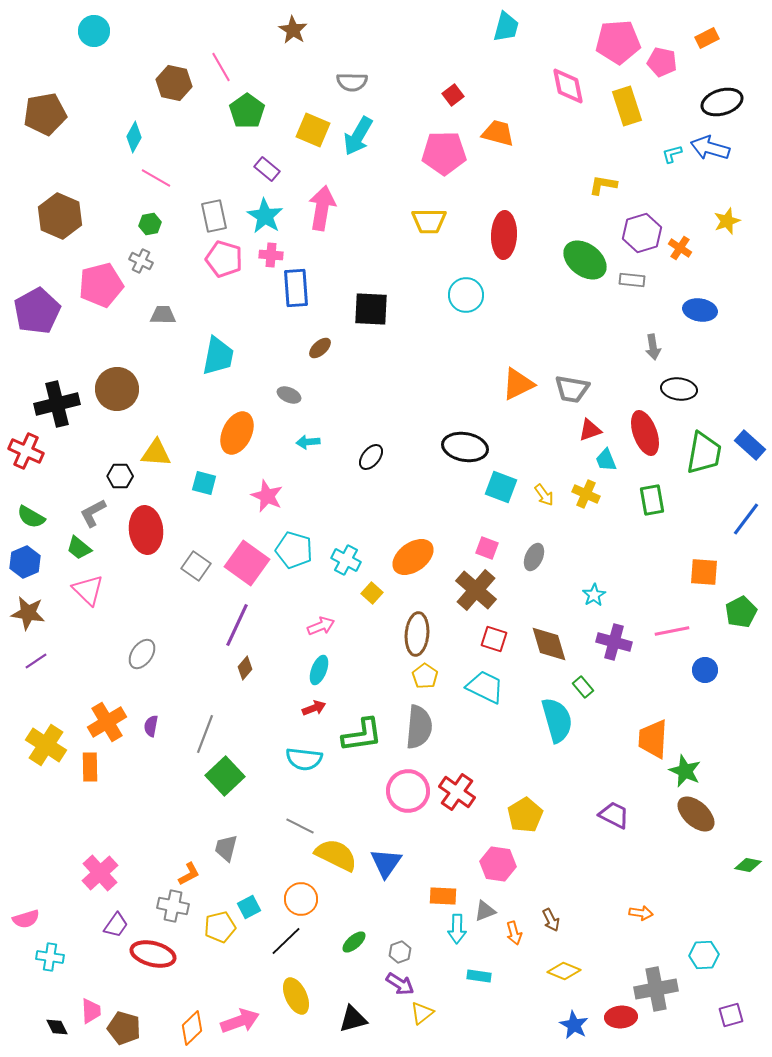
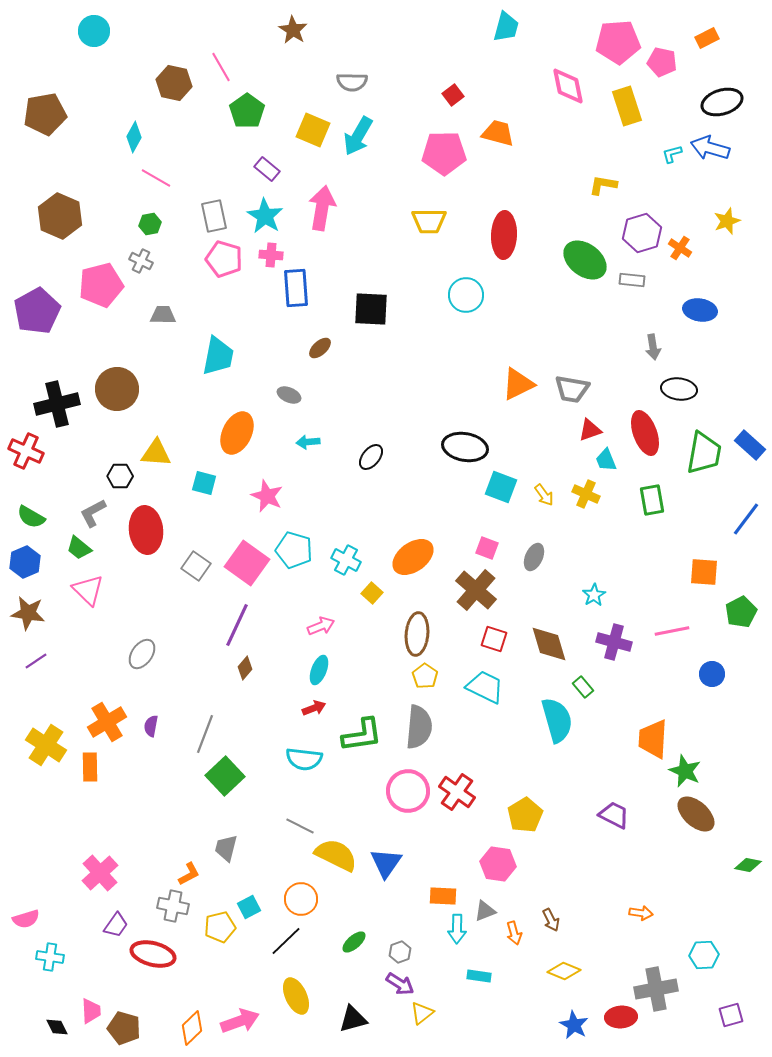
blue circle at (705, 670): moved 7 px right, 4 px down
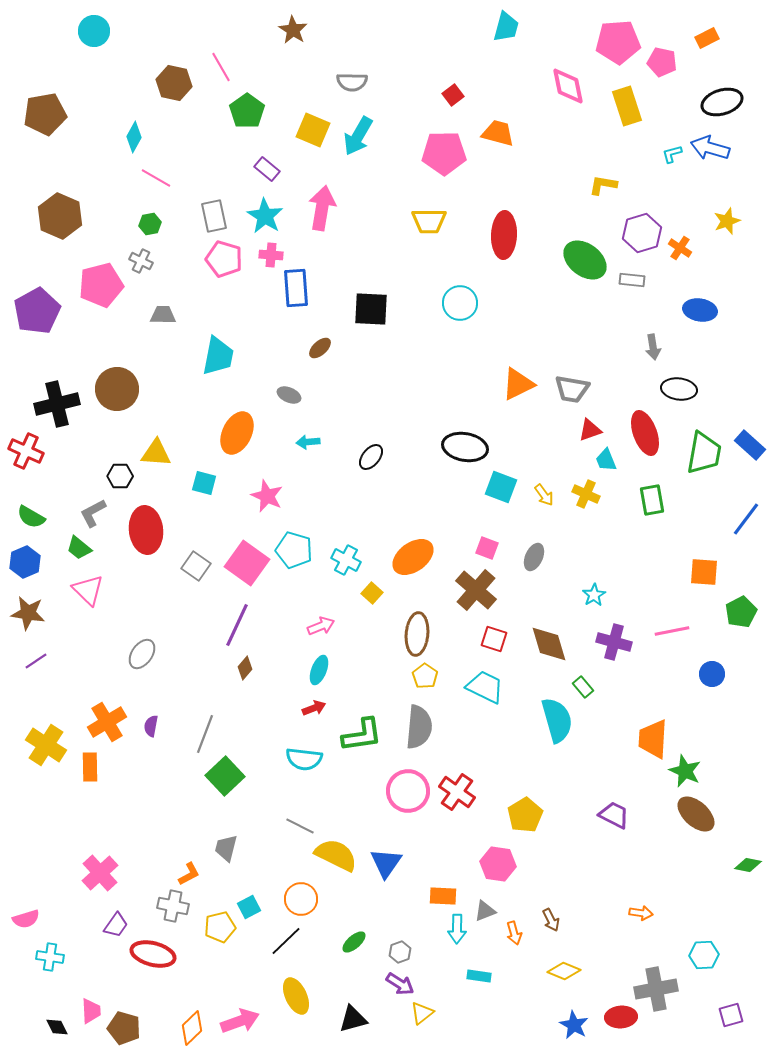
cyan circle at (466, 295): moved 6 px left, 8 px down
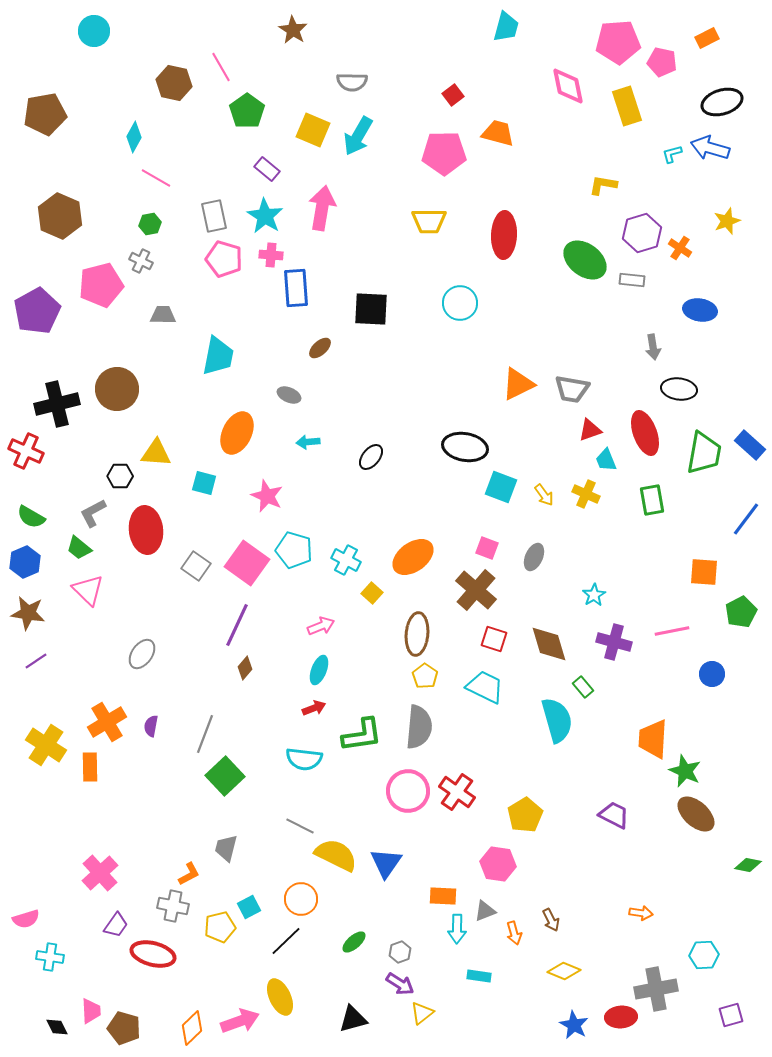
yellow ellipse at (296, 996): moved 16 px left, 1 px down
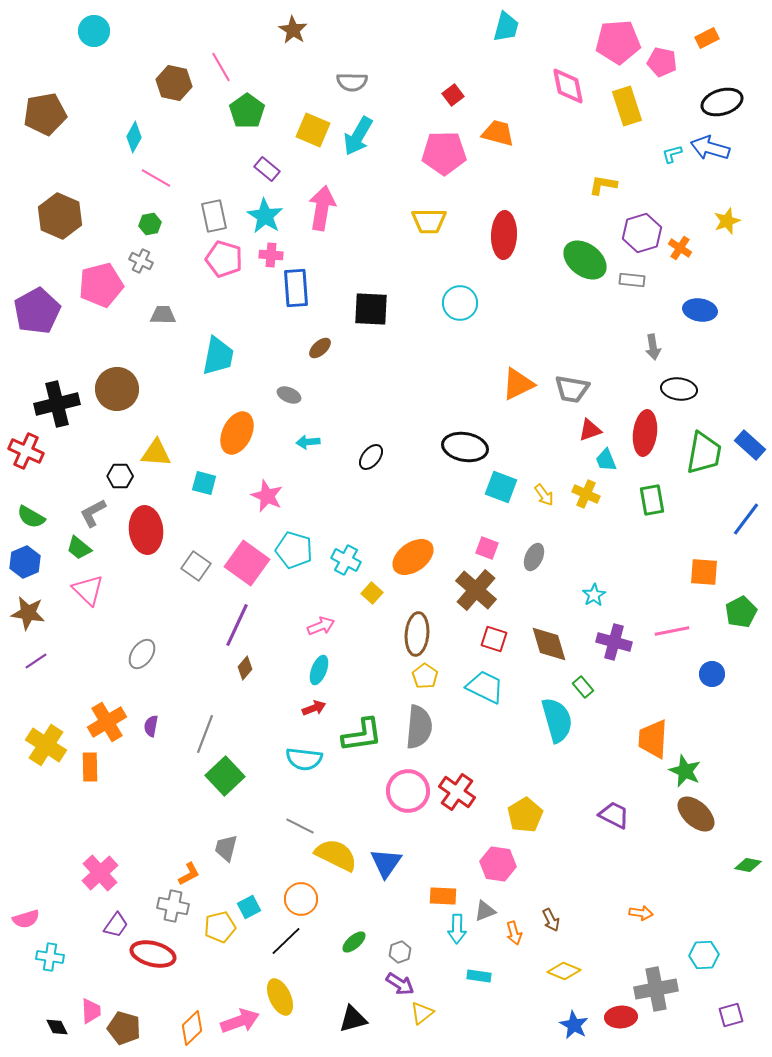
red ellipse at (645, 433): rotated 27 degrees clockwise
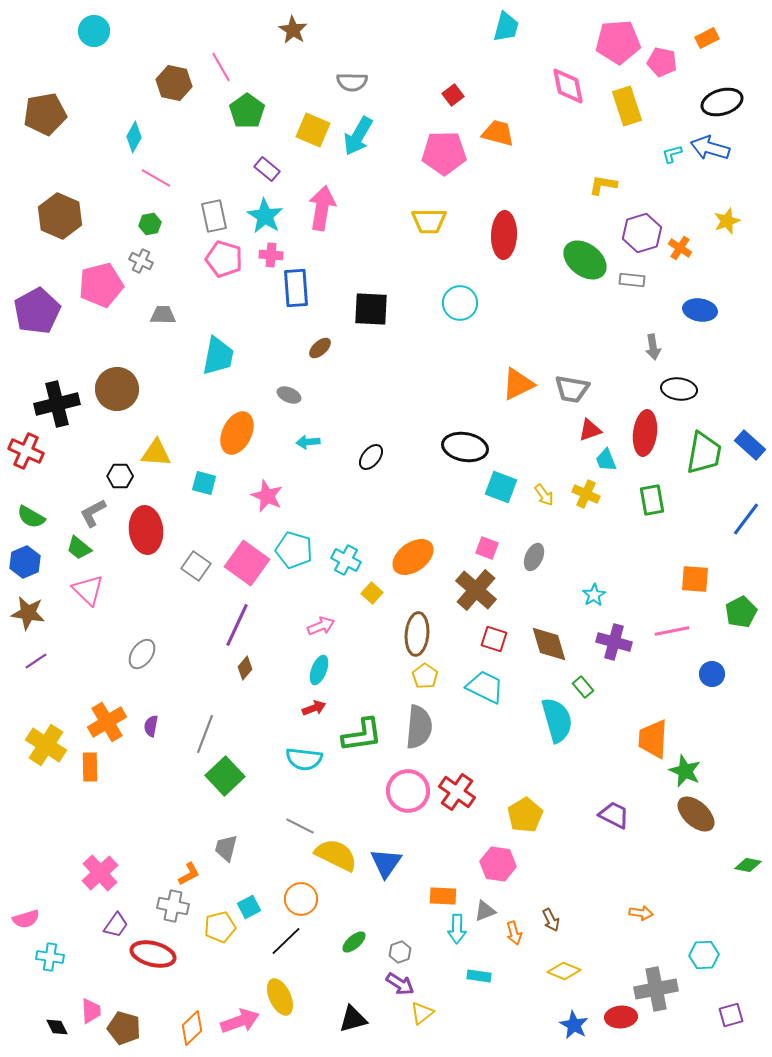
orange square at (704, 572): moved 9 px left, 7 px down
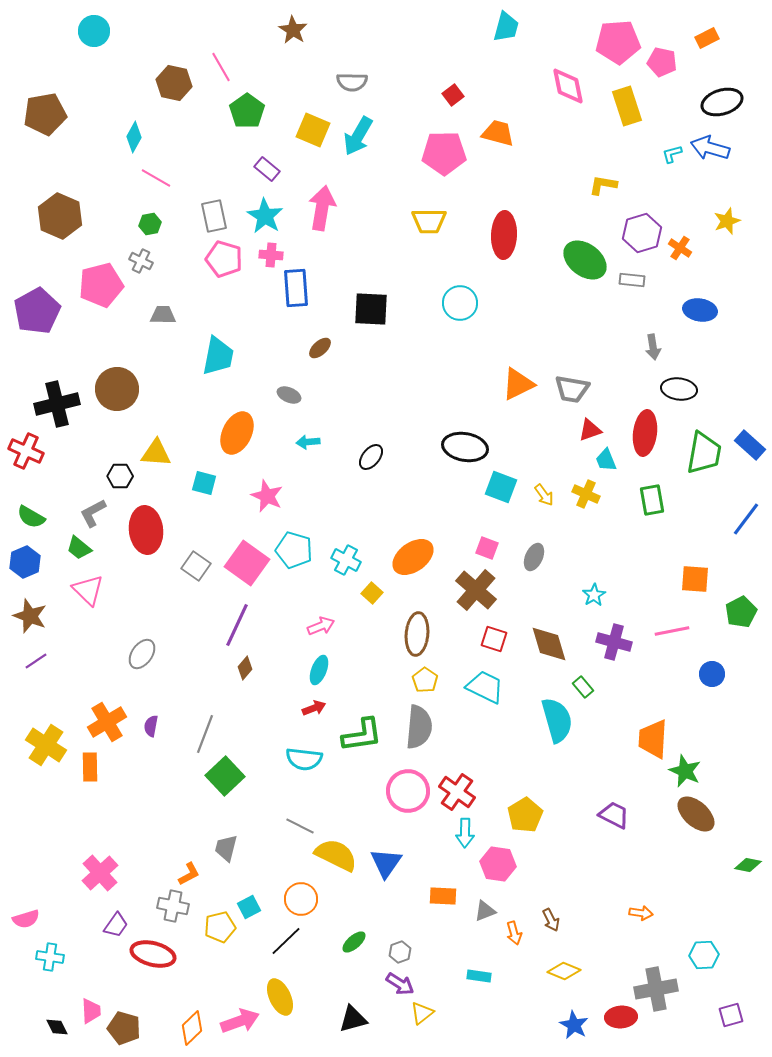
brown star at (28, 613): moved 2 px right, 3 px down; rotated 12 degrees clockwise
yellow pentagon at (425, 676): moved 4 px down
cyan arrow at (457, 929): moved 8 px right, 96 px up
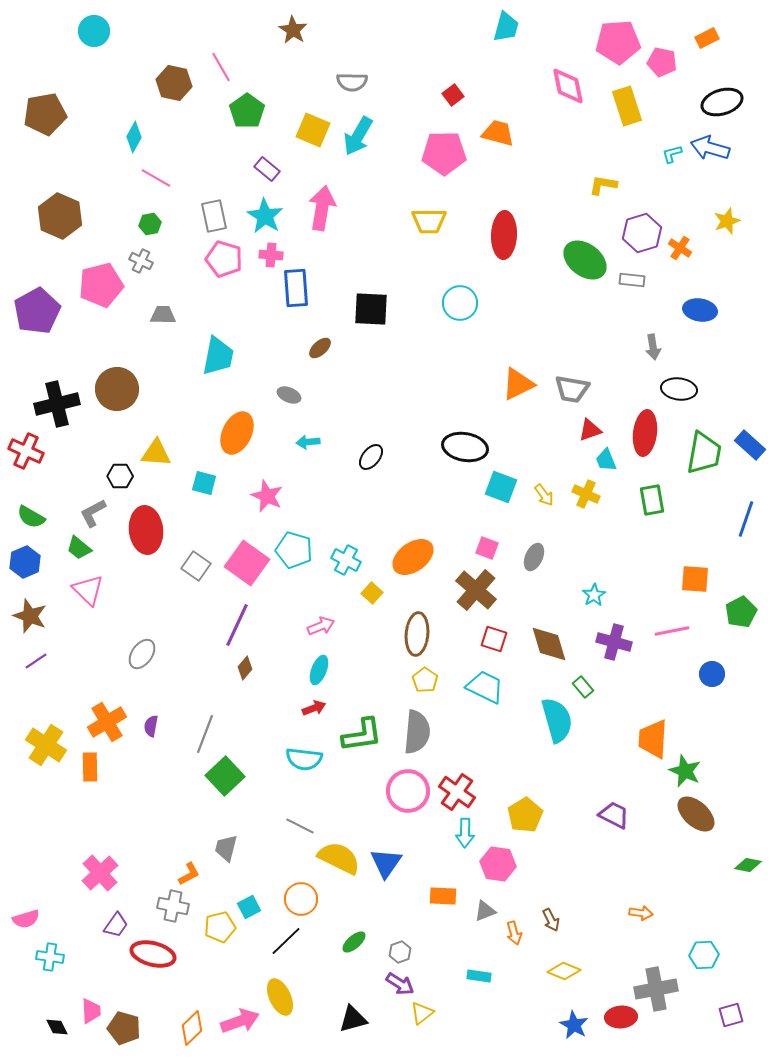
blue line at (746, 519): rotated 18 degrees counterclockwise
gray semicircle at (419, 727): moved 2 px left, 5 px down
yellow semicircle at (336, 855): moved 3 px right, 3 px down
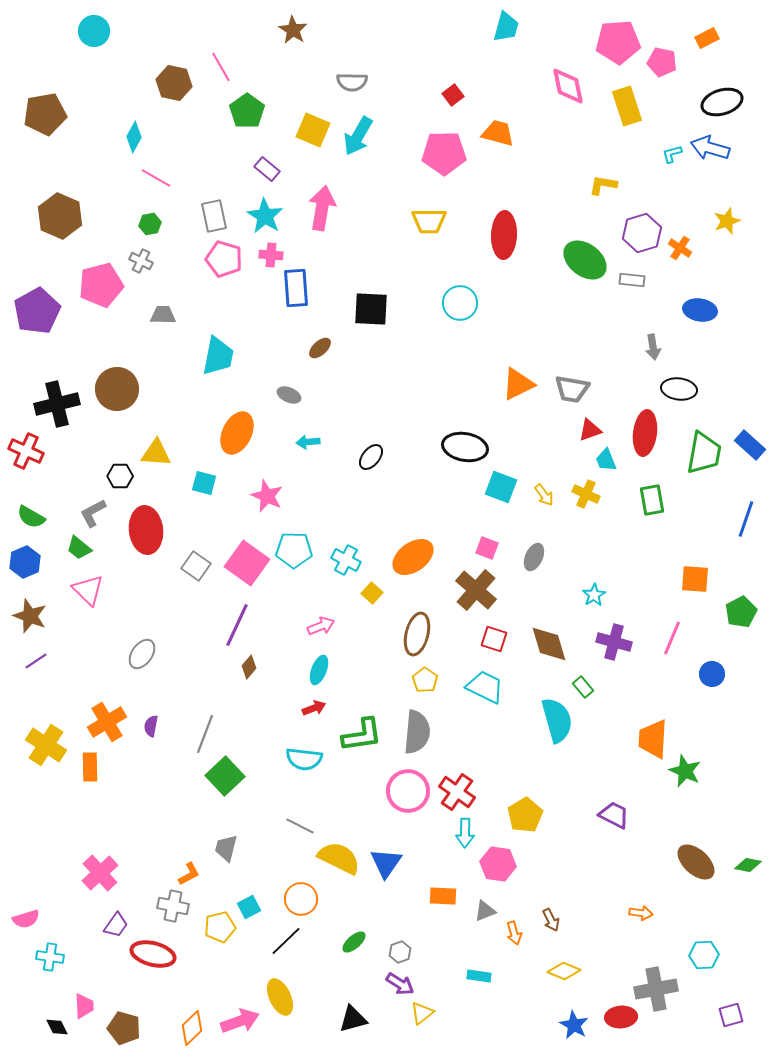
cyan pentagon at (294, 550): rotated 15 degrees counterclockwise
pink line at (672, 631): moved 7 px down; rotated 56 degrees counterclockwise
brown ellipse at (417, 634): rotated 9 degrees clockwise
brown diamond at (245, 668): moved 4 px right, 1 px up
brown ellipse at (696, 814): moved 48 px down
pink trapezoid at (91, 1011): moved 7 px left, 5 px up
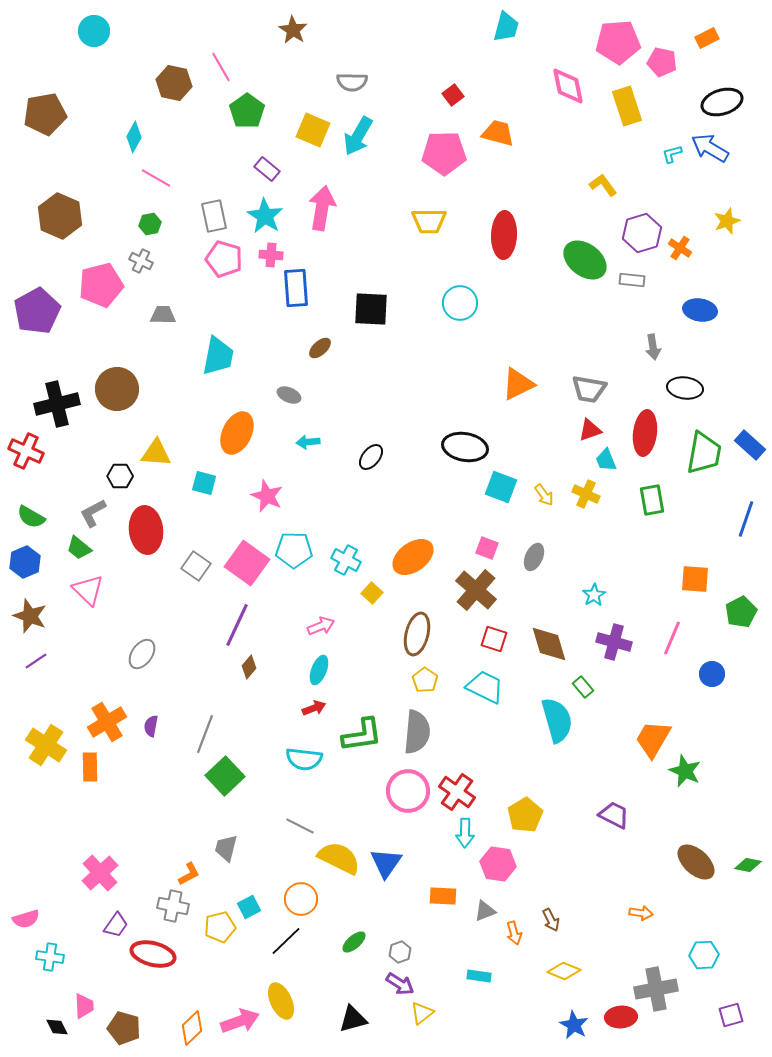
blue arrow at (710, 148): rotated 15 degrees clockwise
yellow L-shape at (603, 185): rotated 44 degrees clockwise
gray trapezoid at (572, 389): moved 17 px right
black ellipse at (679, 389): moved 6 px right, 1 px up
orange trapezoid at (653, 739): rotated 27 degrees clockwise
yellow ellipse at (280, 997): moved 1 px right, 4 px down
